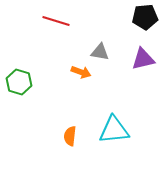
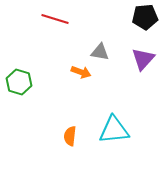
red line: moved 1 px left, 2 px up
purple triangle: rotated 35 degrees counterclockwise
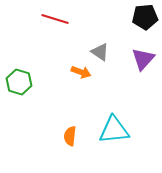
gray triangle: rotated 24 degrees clockwise
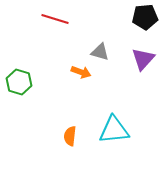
gray triangle: rotated 18 degrees counterclockwise
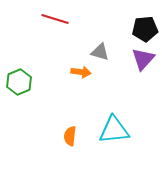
black pentagon: moved 12 px down
orange arrow: rotated 12 degrees counterclockwise
green hexagon: rotated 20 degrees clockwise
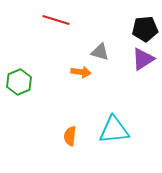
red line: moved 1 px right, 1 px down
purple triangle: rotated 15 degrees clockwise
